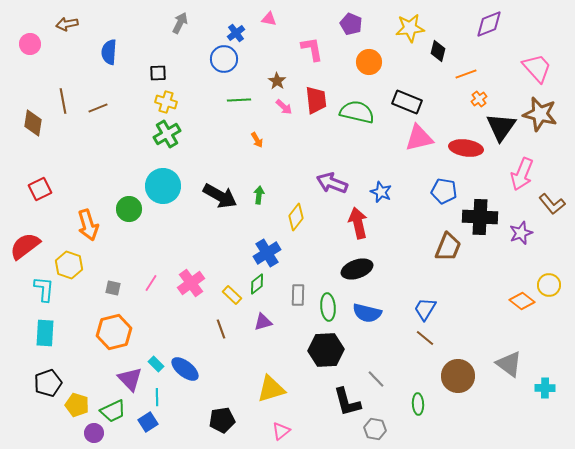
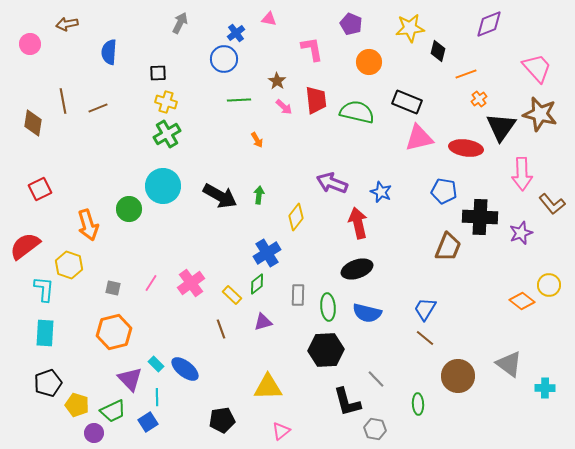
pink arrow at (522, 174): rotated 24 degrees counterclockwise
yellow triangle at (271, 389): moved 3 px left, 2 px up; rotated 16 degrees clockwise
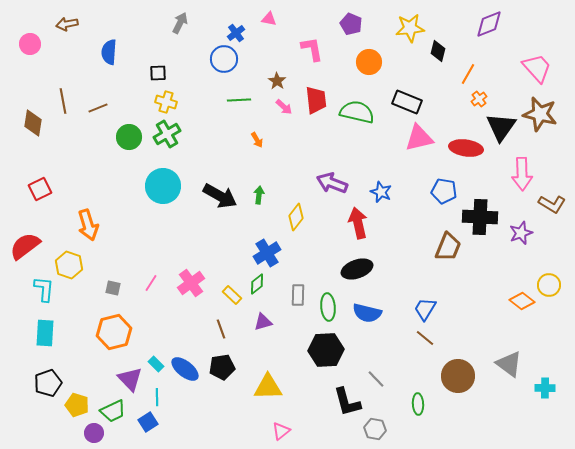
orange line at (466, 74): moved 2 px right; rotated 40 degrees counterclockwise
brown L-shape at (552, 204): rotated 20 degrees counterclockwise
green circle at (129, 209): moved 72 px up
black pentagon at (222, 420): moved 53 px up
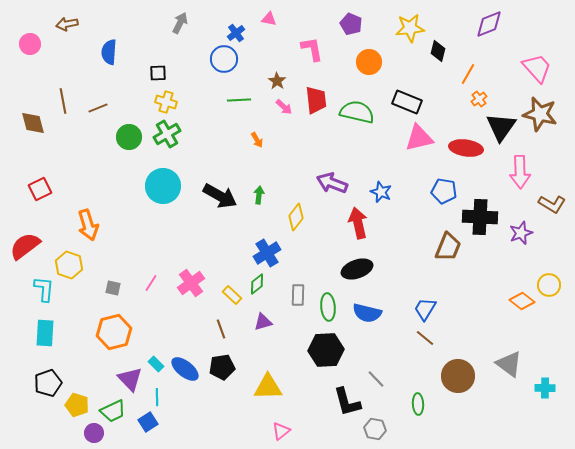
brown diamond at (33, 123): rotated 24 degrees counterclockwise
pink arrow at (522, 174): moved 2 px left, 2 px up
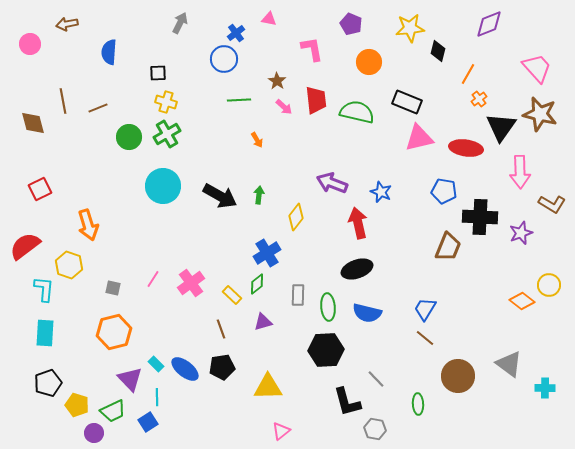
pink line at (151, 283): moved 2 px right, 4 px up
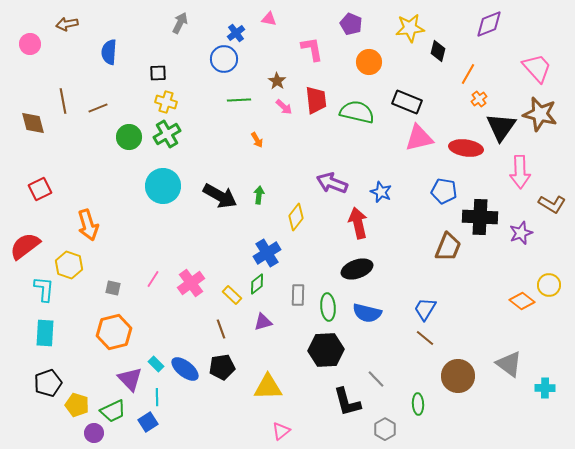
gray hexagon at (375, 429): moved 10 px right; rotated 20 degrees clockwise
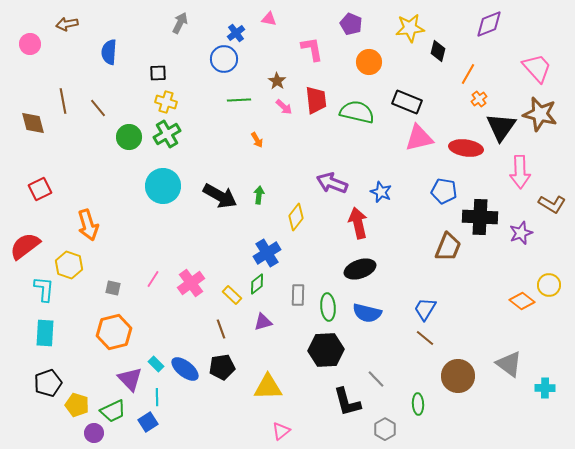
brown line at (98, 108): rotated 72 degrees clockwise
black ellipse at (357, 269): moved 3 px right
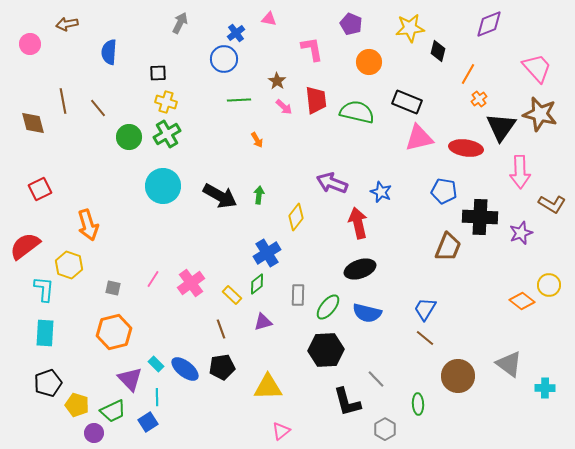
green ellipse at (328, 307): rotated 44 degrees clockwise
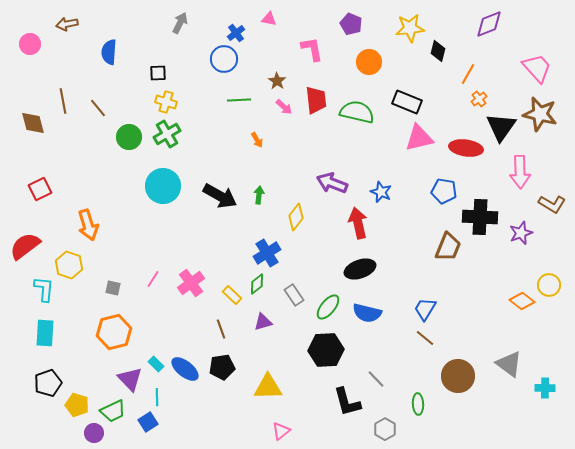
gray rectangle at (298, 295): moved 4 px left; rotated 35 degrees counterclockwise
